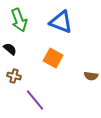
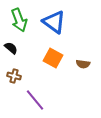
blue triangle: moved 7 px left; rotated 15 degrees clockwise
black semicircle: moved 1 px right, 1 px up
brown semicircle: moved 8 px left, 12 px up
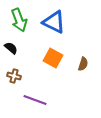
blue triangle: rotated 10 degrees counterclockwise
brown semicircle: rotated 80 degrees counterclockwise
purple line: rotated 30 degrees counterclockwise
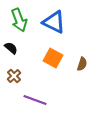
brown semicircle: moved 1 px left
brown cross: rotated 32 degrees clockwise
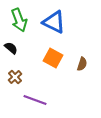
brown cross: moved 1 px right, 1 px down
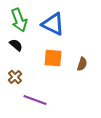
blue triangle: moved 1 px left, 2 px down
black semicircle: moved 5 px right, 3 px up
orange square: rotated 24 degrees counterclockwise
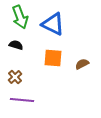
green arrow: moved 1 px right, 3 px up
black semicircle: rotated 24 degrees counterclockwise
brown semicircle: rotated 136 degrees counterclockwise
purple line: moved 13 px left; rotated 15 degrees counterclockwise
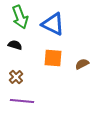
black semicircle: moved 1 px left
brown cross: moved 1 px right
purple line: moved 1 px down
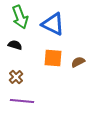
brown semicircle: moved 4 px left, 2 px up
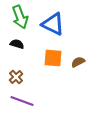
black semicircle: moved 2 px right, 1 px up
purple line: rotated 15 degrees clockwise
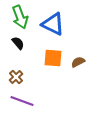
black semicircle: moved 1 px right, 1 px up; rotated 32 degrees clockwise
